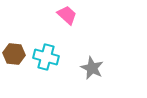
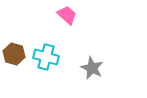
brown hexagon: rotated 10 degrees clockwise
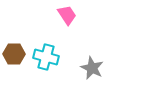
pink trapezoid: rotated 15 degrees clockwise
brown hexagon: rotated 15 degrees counterclockwise
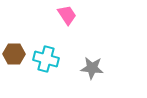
cyan cross: moved 2 px down
gray star: rotated 20 degrees counterclockwise
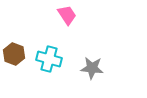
brown hexagon: rotated 20 degrees clockwise
cyan cross: moved 3 px right
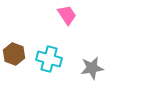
gray star: rotated 15 degrees counterclockwise
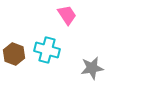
cyan cross: moved 2 px left, 9 px up
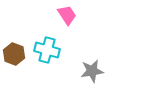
gray star: moved 3 px down
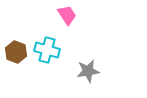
brown hexagon: moved 2 px right, 2 px up
gray star: moved 4 px left
